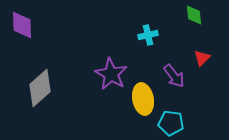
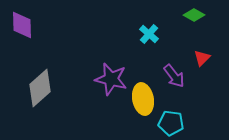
green diamond: rotated 55 degrees counterclockwise
cyan cross: moved 1 px right, 1 px up; rotated 36 degrees counterclockwise
purple star: moved 5 px down; rotated 16 degrees counterclockwise
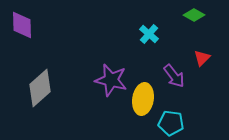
purple star: moved 1 px down
yellow ellipse: rotated 20 degrees clockwise
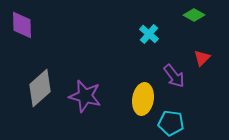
purple star: moved 26 px left, 16 px down
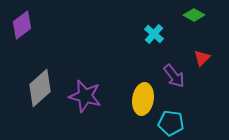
purple diamond: rotated 56 degrees clockwise
cyan cross: moved 5 px right
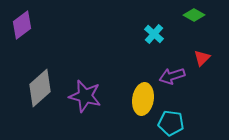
purple arrow: moved 2 px left; rotated 110 degrees clockwise
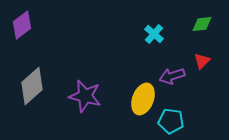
green diamond: moved 8 px right, 9 px down; rotated 35 degrees counterclockwise
red triangle: moved 3 px down
gray diamond: moved 8 px left, 2 px up
yellow ellipse: rotated 12 degrees clockwise
cyan pentagon: moved 2 px up
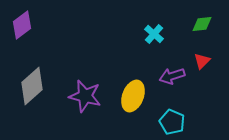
yellow ellipse: moved 10 px left, 3 px up
cyan pentagon: moved 1 px right, 1 px down; rotated 15 degrees clockwise
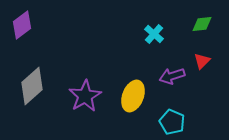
purple star: rotated 28 degrees clockwise
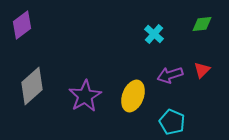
red triangle: moved 9 px down
purple arrow: moved 2 px left, 1 px up
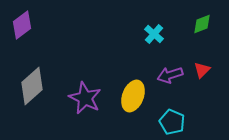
green diamond: rotated 15 degrees counterclockwise
purple star: moved 2 px down; rotated 16 degrees counterclockwise
